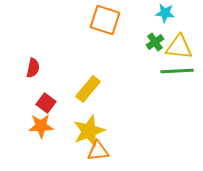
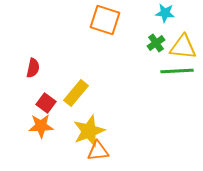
green cross: moved 1 px right, 1 px down
yellow triangle: moved 4 px right
yellow rectangle: moved 12 px left, 4 px down
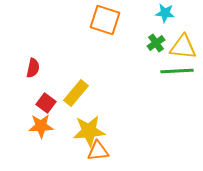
yellow star: rotated 16 degrees clockwise
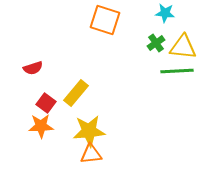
red semicircle: rotated 60 degrees clockwise
orange triangle: moved 7 px left, 3 px down
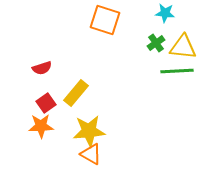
red semicircle: moved 9 px right
red square: rotated 18 degrees clockwise
orange triangle: rotated 35 degrees clockwise
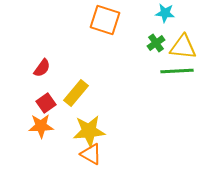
red semicircle: rotated 36 degrees counterclockwise
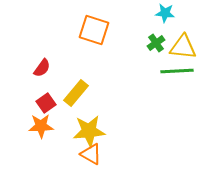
orange square: moved 11 px left, 10 px down
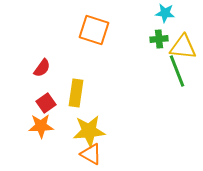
green cross: moved 3 px right, 4 px up; rotated 30 degrees clockwise
green line: rotated 72 degrees clockwise
yellow rectangle: rotated 32 degrees counterclockwise
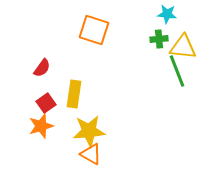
cyan star: moved 2 px right, 1 px down
yellow rectangle: moved 2 px left, 1 px down
orange star: rotated 15 degrees counterclockwise
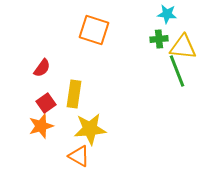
yellow star: moved 1 px right, 2 px up
orange triangle: moved 12 px left, 2 px down
